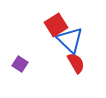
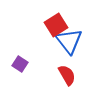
blue triangle: moved 1 px left, 1 px down; rotated 8 degrees clockwise
red semicircle: moved 9 px left, 12 px down
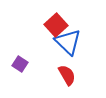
red square: rotated 10 degrees counterclockwise
blue triangle: moved 1 px left, 1 px down; rotated 8 degrees counterclockwise
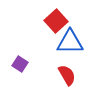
red square: moved 4 px up
blue triangle: moved 2 px right; rotated 44 degrees counterclockwise
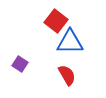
red square: rotated 10 degrees counterclockwise
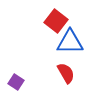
purple square: moved 4 px left, 18 px down
red semicircle: moved 1 px left, 2 px up
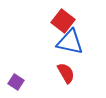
red square: moved 7 px right
blue triangle: rotated 12 degrees clockwise
